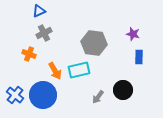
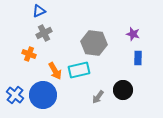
blue rectangle: moved 1 px left, 1 px down
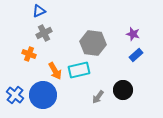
gray hexagon: moved 1 px left
blue rectangle: moved 2 px left, 3 px up; rotated 48 degrees clockwise
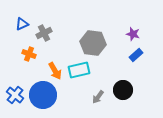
blue triangle: moved 17 px left, 13 px down
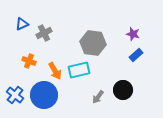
orange cross: moved 7 px down
blue circle: moved 1 px right
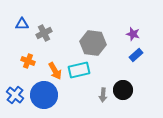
blue triangle: rotated 24 degrees clockwise
orange cross: moved 1 px left
gray arrow: moved 5 px right, 2 px up; rotated 32 degrees counterclockwise
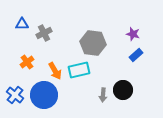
orange cross: moved 1 px left, 1 px down; rotated 32 degrees clockwise
